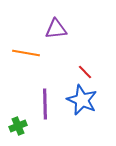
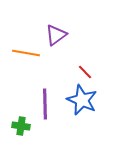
purple triangle: moved 6 px down; rotated 30 degrees counterclockwise
green cross: moved 3 px right; rotated 30 degrees clockwise
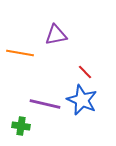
purple triangle: rotated 25 degrees clockwise
orange line: moved 6 px left
purple line: rotated 76 degrees counterclockwise
